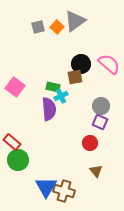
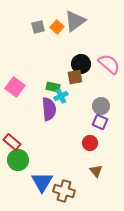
blue triangle: moved 4 px left, 5 px up
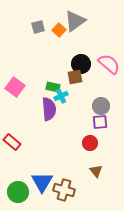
orange square: moved 2 px right, 3 px down
purple square: rotated 28 degrees counterclockwise
green circle: moved 32 px down
brown cross: moved 1 px up
